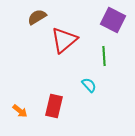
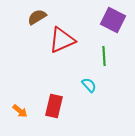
red triangle: moved 2 px left; rotated 16 degrees clockwise
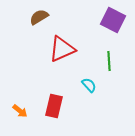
brown semicircle: moved 2 px right
red triangle: moved 9 px down
green line: moved 5 px right, 5 px down
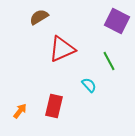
purple square: moved 4 px right, 1 px down
green line: rotated 24 degrees counterclockwise
orange arrow: rotated 91 degrees counterclockwise
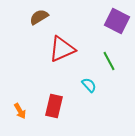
orange arrow: rotated 112 degrees clockwise
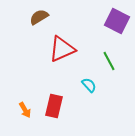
orange arrow: moved 5 px right, 1 px up
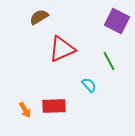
red rectangle: rotated 75 degrees clockwise
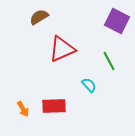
orange arrow: moved 2 px left, 1 px up
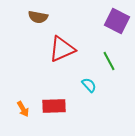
brown semicircle: moved 1 px left; rotated 138 degrees counterclockwise
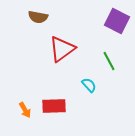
red triangle: rotated 12 degrees counterclockwise
orange arrow: moved 2 px right, 1 px down
